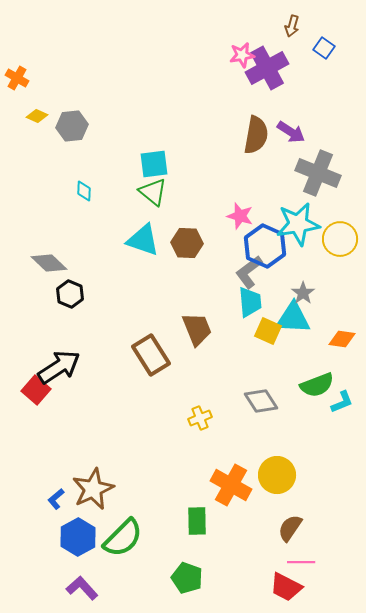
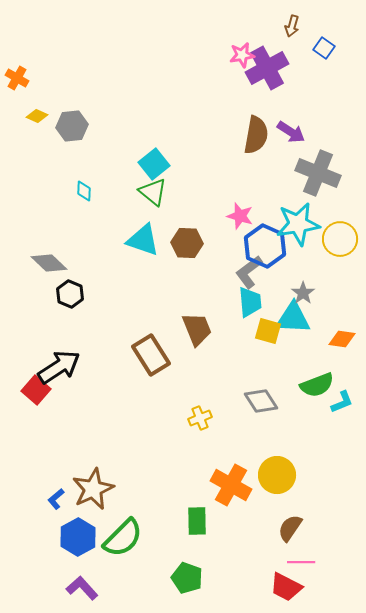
cyan square at (154, 164): rotated 32 degrees counterclockwise
yellow square at (268, 331): rotated 8 degrees counterclockwise
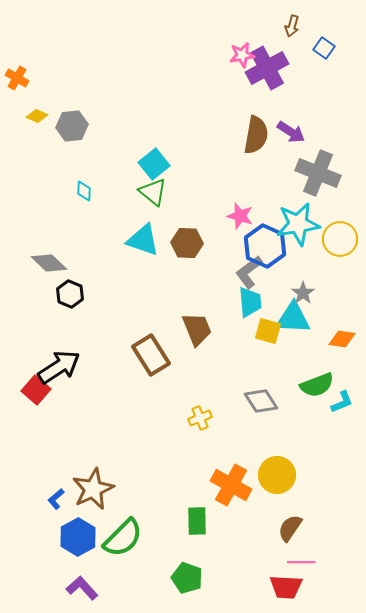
red trapezoid at (286, 587): rotated 24 degrees counterclockwise
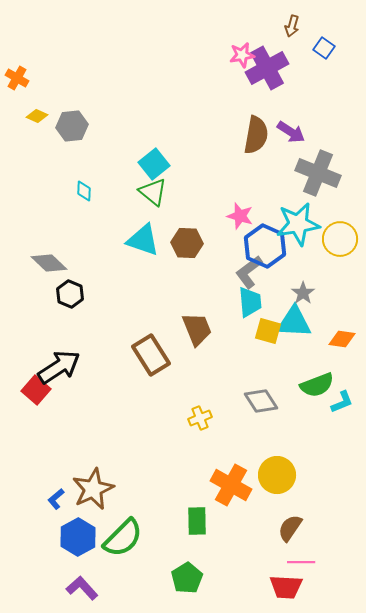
cyan triangle at (293, 318): moved 1 px right, 4 px down
green pentagon at (187, 578): rotated 20 degrees clockwise
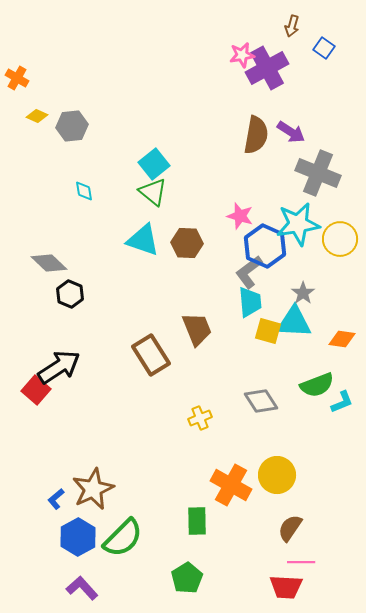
cyan diamond at (84, 191): rotated 10 degrees counterclockwise
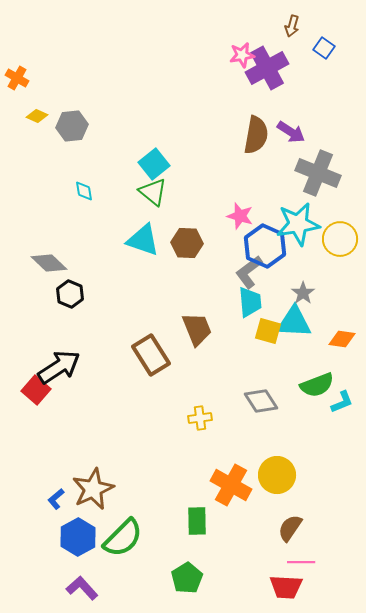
yellow cross at (200, 418): rotated 15 degrees clockwise
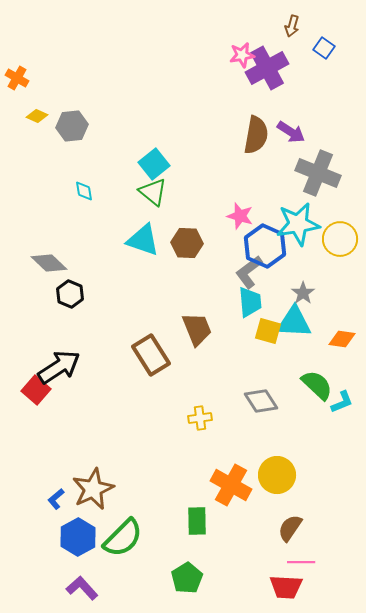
green semicircle at (317, 385): rotated 116 degrees counterclockwise
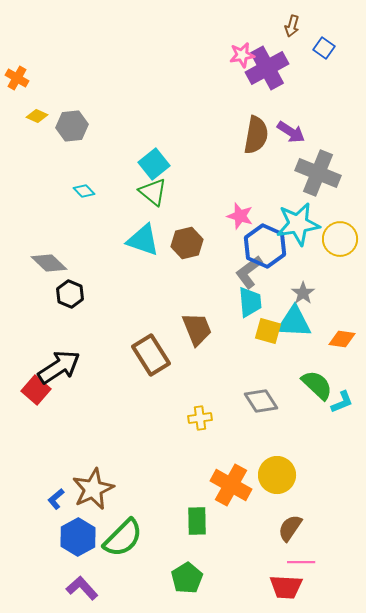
cyan diamond at (84, 191): rotated 35 degrees counterclockwise
brown hexagon at (187, 243): rotated 16 degrees counterclockwise
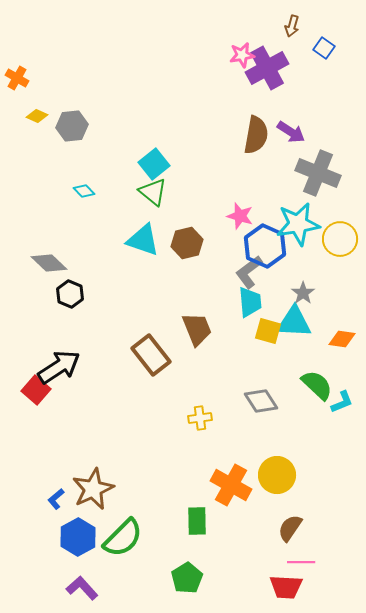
brown rectangle at (151, 355): rotated 6 degrees counterclockwise
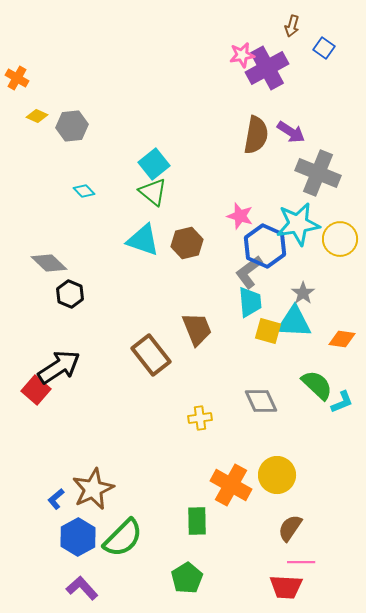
gray diamond at (261, 401): rotated 8 degrees clockwise
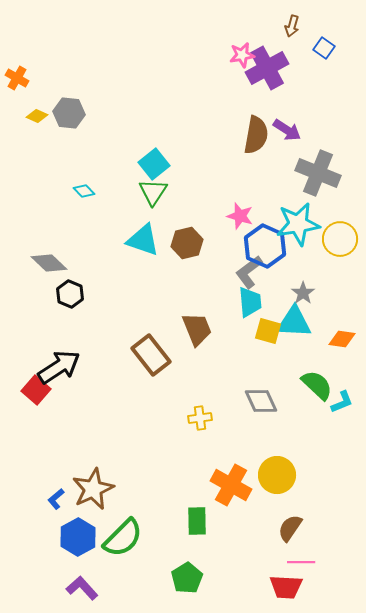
gray hexagon at (72, 126): moved 3 px left, 13 px up; rotated 12 degrees clockwise
purple arrow at (291, 132): moved 4 px left, 2 px up
green triangle at (153, 192): rotated 24 degrees clockwise
